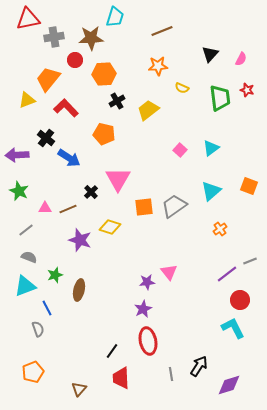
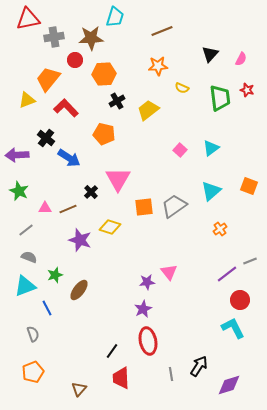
brown ellipse at (79, 290): rotated 25 degrees clockwise
gray semicircle at (38, 329): moved 5 px left, 5 px down
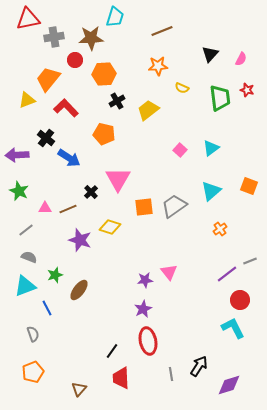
purple star at (147, 282): moved 2 px left, 2 px up
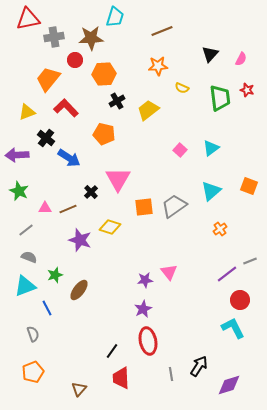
yellow triangle at (27, 100): moved 12 px down
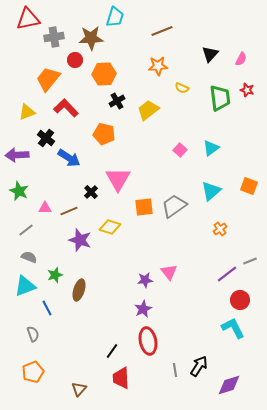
brown line at (68, 209): moved 1 px right, 2 px down
brown ellipse at (79, 290): rotated 20 degrees counterclockwise
gray line at (171, 374): moved 4 px right, 4 px up
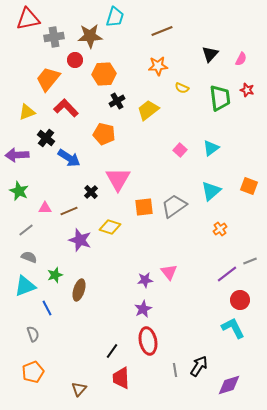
brown star at (91, 38): moved 1 px left, 2 px up
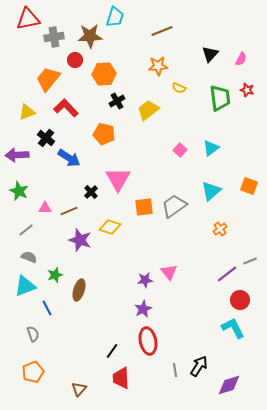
yellow semicircle at (182, 88): moved 3 px left
